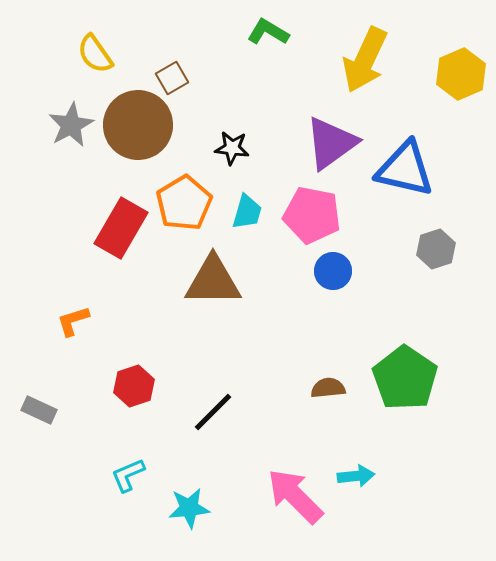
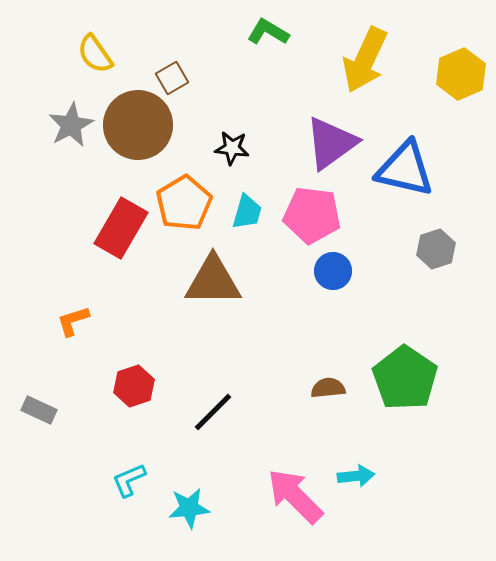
pink pentagon: rotated 4 degrees counterclockwise
cyan L-shape: moved 1 px right, 5 px down
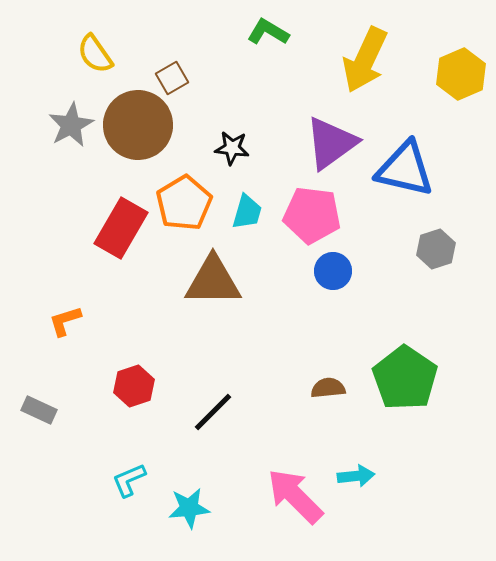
orange L-shape: moved 8 px left
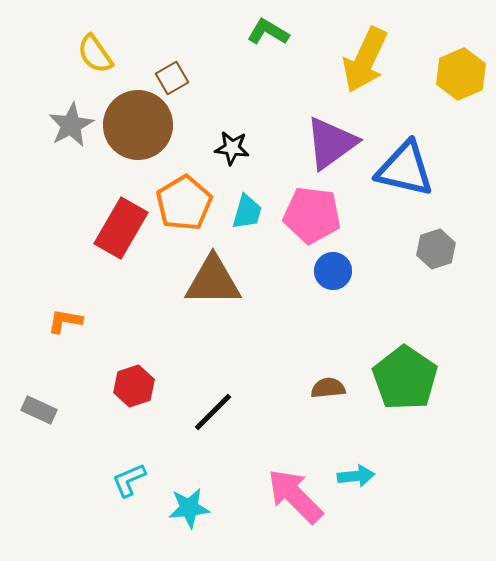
orange L-shape: rotated 27 degrees clockwise
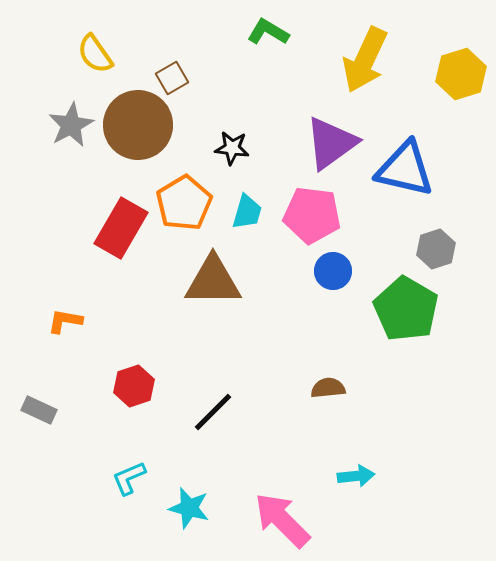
yellow hexagon: rotated 6 degrees clockwise
green pentagon: moved 1 px right, 69 px up; rotated 4 degrees counterclockwise
cyan L-shape: moved 2 px up
pink arrow: moved 13 px left, 24 px down
cyan star: rotated 21 degrees clockwise
